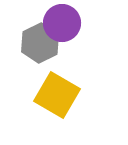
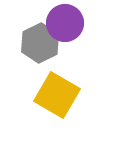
purple circle: moved 3 px right
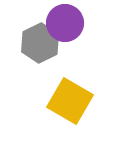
yellow square: moved 13 px right, 6 px down
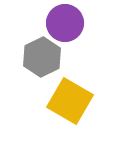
gray hexagon: moved 2 px right, 14 px down
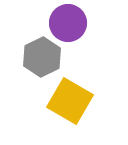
purple circle: moved 3 px right
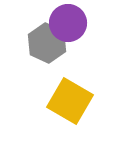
gray hexagon: moved 5 px right, 14 px up; rotated 9 degrees counterclockwise
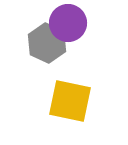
yellow square: rotated 18 degrees counterclockwise
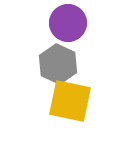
gray hexagon: moved 11 px right, 21 px down
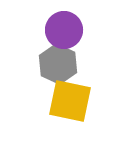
purple circle: moved 4 px left, 7 px down
